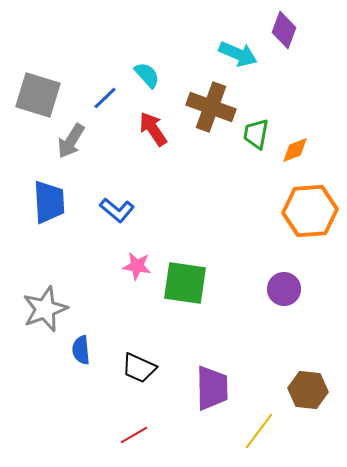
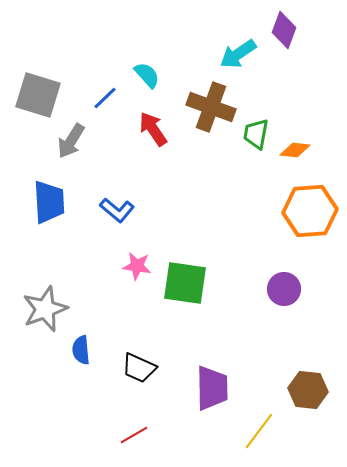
cyan arrow: rotated 123 degrees clockwise
orange diamond: rotated 28 degrees clockwise
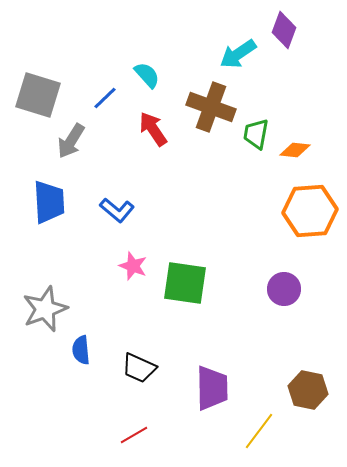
pink star: moved 4 px left; rotated 12 degrees clockwise
brown hexagon: rotated 6 degrees clockwise
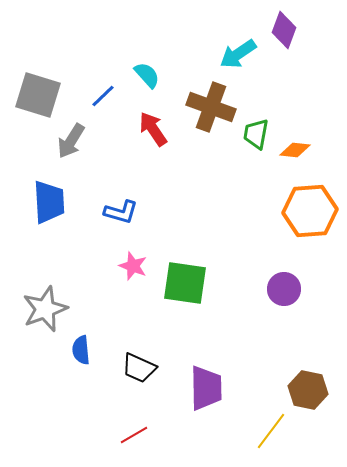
blue line: moved 2 px left, 2 px up
blue L-shape: moved 4 px right, 2 px down; rotated 24 degrees counterclockwise
purple trapezoid: moved 6 px left
yellow line: moved 12 px right
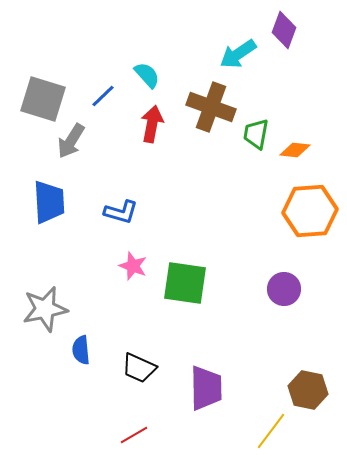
gray square: moved 5 px right, 4 px down
red arrow: moved 1 px left, 5 px up; rotated 45 degrees clockwise
gray star: rotated 9 degrees clockwise
